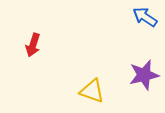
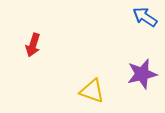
purple star: moved 2 px left, 1 px up
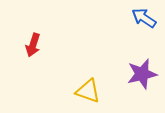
blue arrow: moved 1 px left, 1 px down
yellow triangle: moved 4 px left
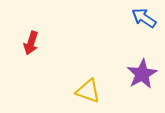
red arrow: moved 2 px left, 2 px up
purple star: rotated 16 degrees counterclockwise
